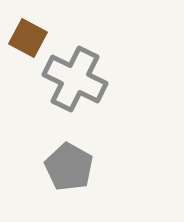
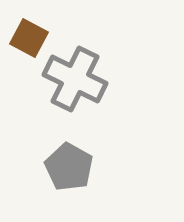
brown square: moved 1 px right
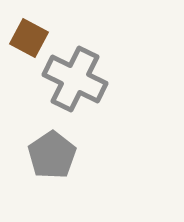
gray pentagon: moved 17 px left, 12 px up; rotated 9 degrees clockwise
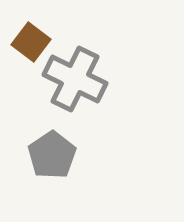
brown square: moved 2 px right, 4 px down; rotated 9 degrees clockwise
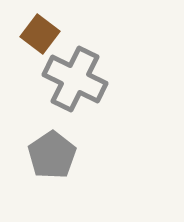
brown square: moved 9 px right, 8 px up
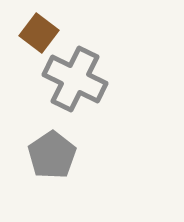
brown square: moved 1 px left, 1 px up
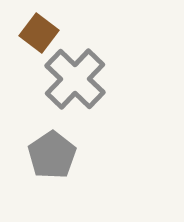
gray cross: rotated 18 degrees clockwise
